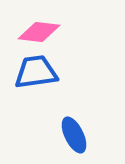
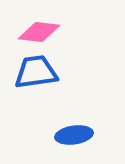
blue ellipse: rotated 72 degrees counterclockwise
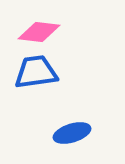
blue ellipse: moved 2 px left, 2 px up; rotated 9 degrees counterclockwise
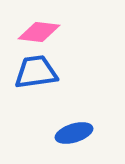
blue ellipse: moved 2 px right
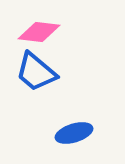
blue trapezoid: rotated 132 degrees counterclockwise
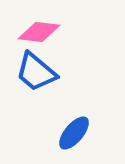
blue ellipse: rotated 33 degrees counterclockwise
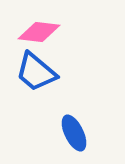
blue ellipse: rotated 66 degrees counterclockwise
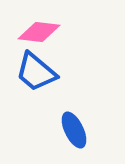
blue ellipse: moved 3 px up
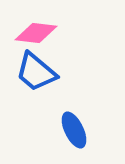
pink diamond: moved 3 px left, 1 px down
